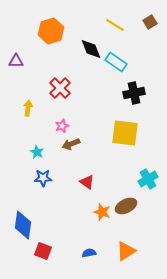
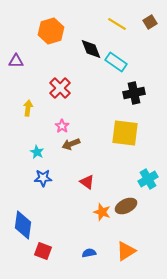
yellow line: moved 2 px right, 1 px up
pink star: rotated 16 degrees counterclockwise
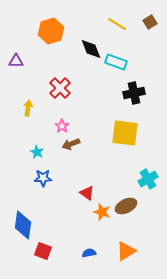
cyan rectangle: rotated 15 degrees counterclockwise
red triangle: moved 11 px down
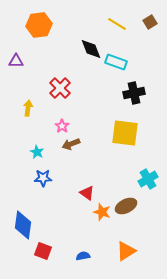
orange hexagon: moved 12 px left, 6 px up; rotated 10 degrees clockwise
blue semicircle: moved 6 px left, 3 px down
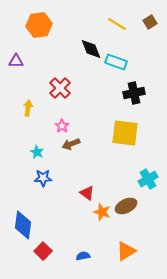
red square: rotated 24 degrees clockwise
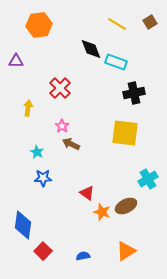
brown arrow: rotated 48 degrees clockwise
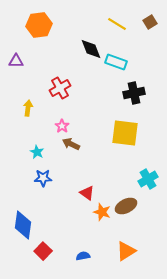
red cross: rotated 15 degrees clockwise
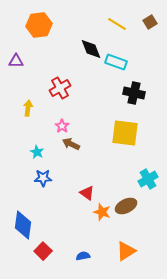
black cross: rotated 25 degrees clockwise
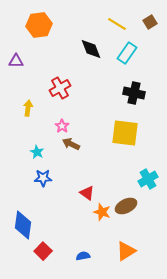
cyan rectangle: moved 11 px right, 9 px up; rotated 75 degrees counterclockwise
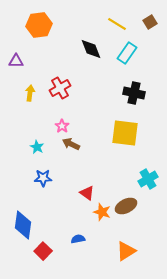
yellow arrow: moved 2 px right, 15 px up
cyan star: moved 5 px up
blue semicircle: moved 5 px left, 17 px up
